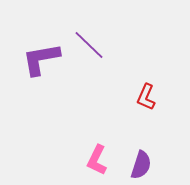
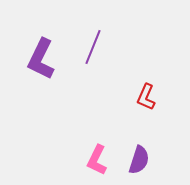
purple line: moved 4 px right, 2 px down; rotated 68 degrees clockwise
purple L-shape: rotated 54 degrees counterclockwise
purple semicircle: moved 2 px left, 5 px up
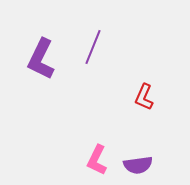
red L-shape: moved 2 px left
purple semicircle: moved 1 px left, 5 px down; rotated 64 degrees clockwise
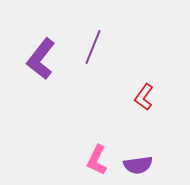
purple L-shape: rotated 12 degrees clockwise
red L-shape: rotated 12 degrees clockwise
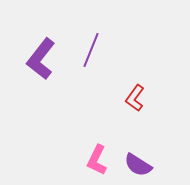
purple line: moved 2 px left, 3 px down
red L-shape: moved 9 px left, 1 px down
purple semicircle: rotated 40 degrees clockwise
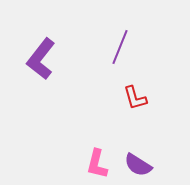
purple line: moved 29 px right, 3 px up
red L-shape: rotated 52 degrees counterclockwise
pink L-shape: moved 4 px down; rotated 12 degrees counterclockwise
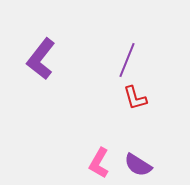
purple line: moved 7 px right, 13 px down
pink L-shape: moved 2 px right, 1 px up; rotated 16 degrees clockwise
